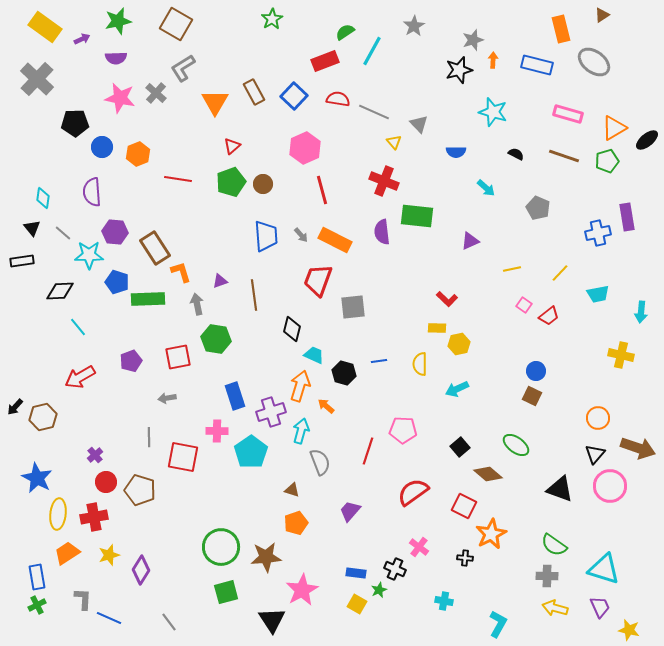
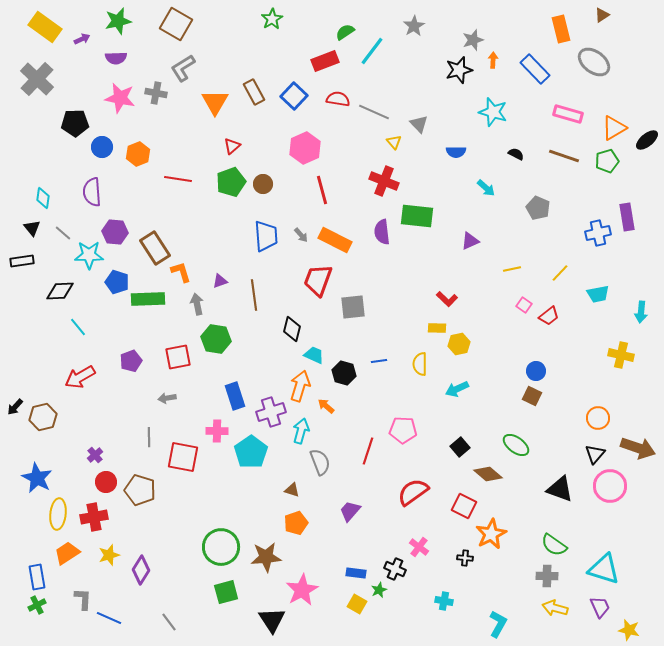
cyan line at (372, 51): rotated 8 degrees clockwise
blue rectangle at (537, 65): moved 2 px left, 4 px down; rotated 32 degrees clockwise
gray cross at (156, 93): rotated 30 degrees counterclockwise
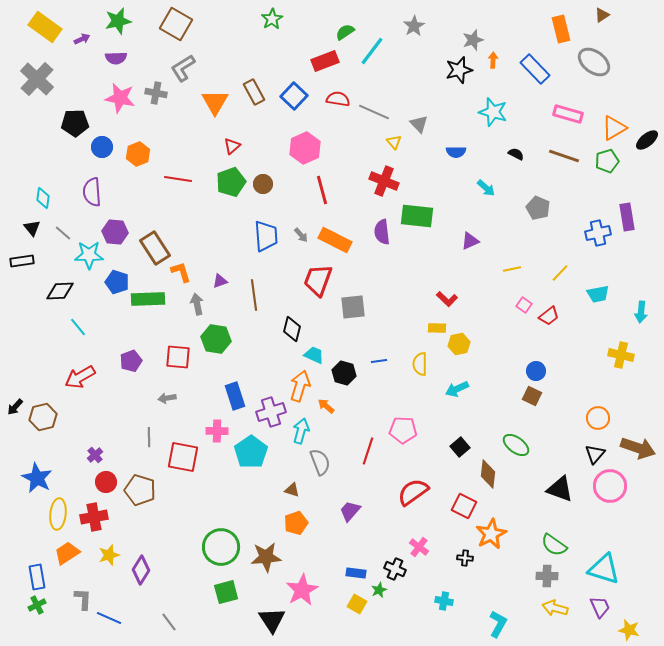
red square at (178, 357): rotated 16 degrees clockwise
brown diamond at (488, 474): rotated 56 degrees clockwise
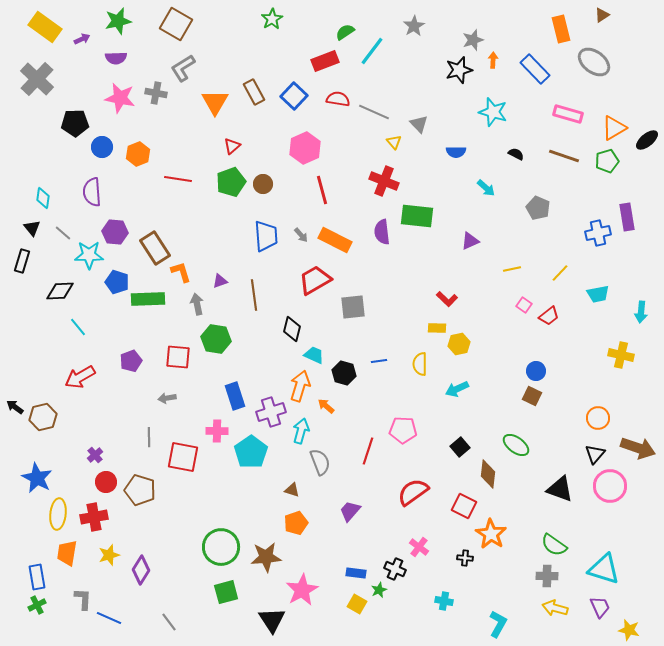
black rectangle at (22, 261): rotated 65 degrees counterclockwise
red trapezoid at (318, 280): moved 3 px left; rotated 40 degrees clockwise
black arrow at (15, 407): rotated 84 degrees clockwise
orange star at (491, 534): rotated 12 degrees counterclockwise
orange trapezoid at (67, 553): rotated 48 degrees counterclockwise
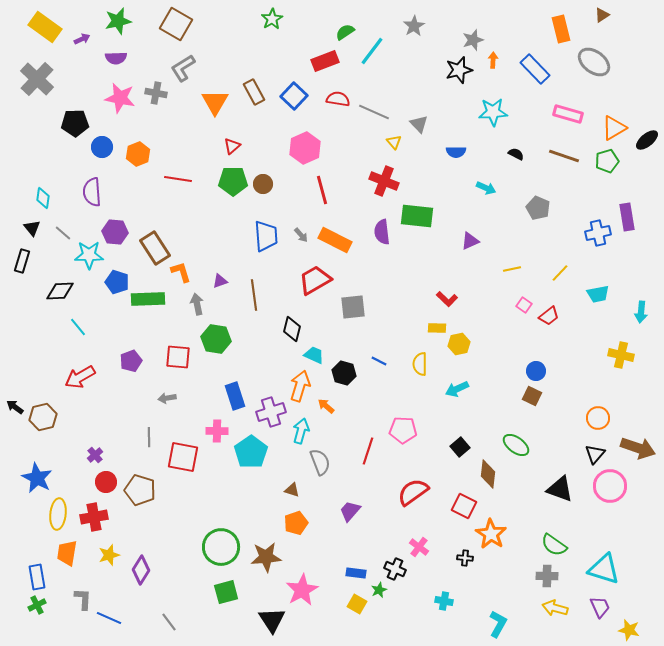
cyan star at (493, 112): rotated 20 degrees counterclockwise
green pentagon at (231, 182): moved 2 px right, 1 px up; rotated 20 degrees clockwise
cyan arrow at (486, 188): rotated 18 degrees counterclockwise
blue line at (379, 361): rotated 35 degrees clockwise
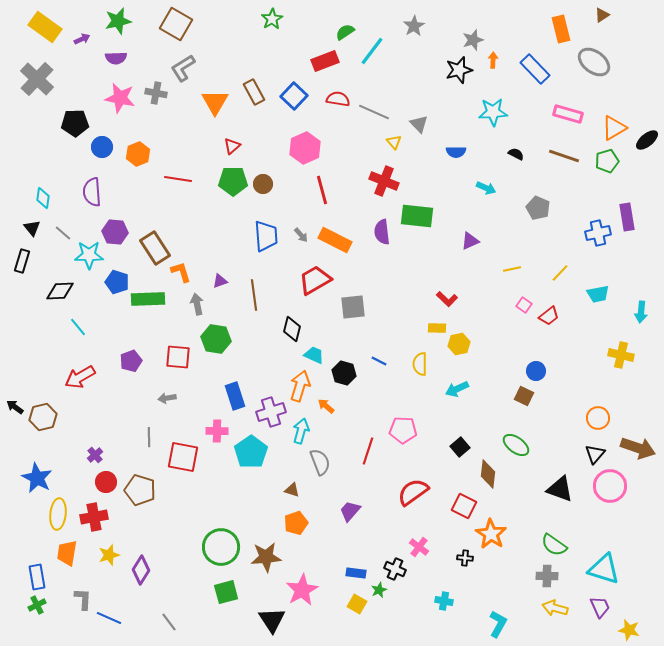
brown square at (532, 396): moved 8 px left
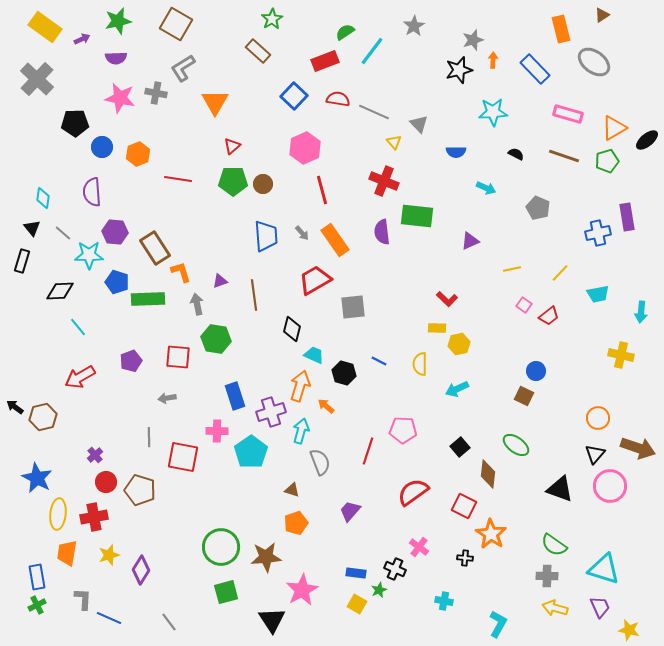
brown rectangle at (254, 92): moved 4 px right, 41 px up; rotated 20 degrees counterclockwise
gray arrow at (301, 235): moved 1 px right, 2 px up
orange rectangle at (335, 240): rotated 28 degrees clockwise
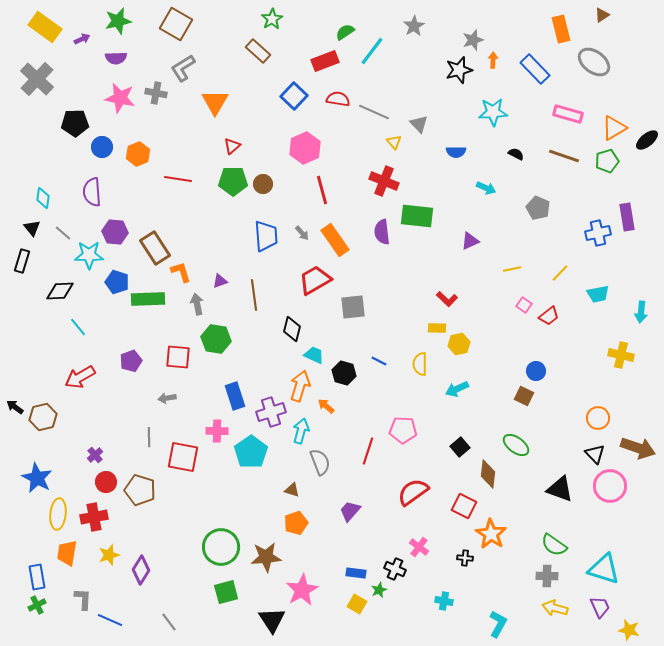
black triangle at (595, 454): rotated 25 degrees counterclockwise
blue line at (109, 618): moved 1 px right, 2 px down
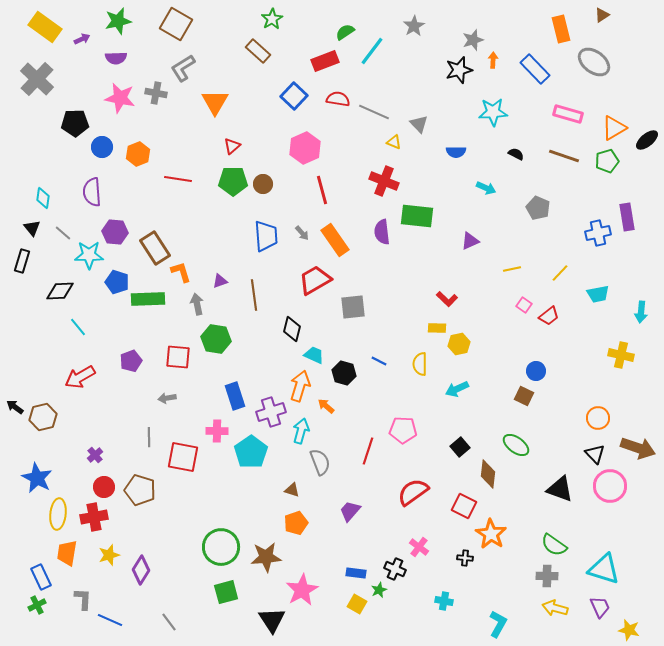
yellow triangle at (394, 142): rotated 28 degrees counterclockwise
red circle at (106, 482): moved 2 px left, 5 px down
blue rectangle at (37, 577): moved 4 px right; rotated 15 degrees counterclockwise
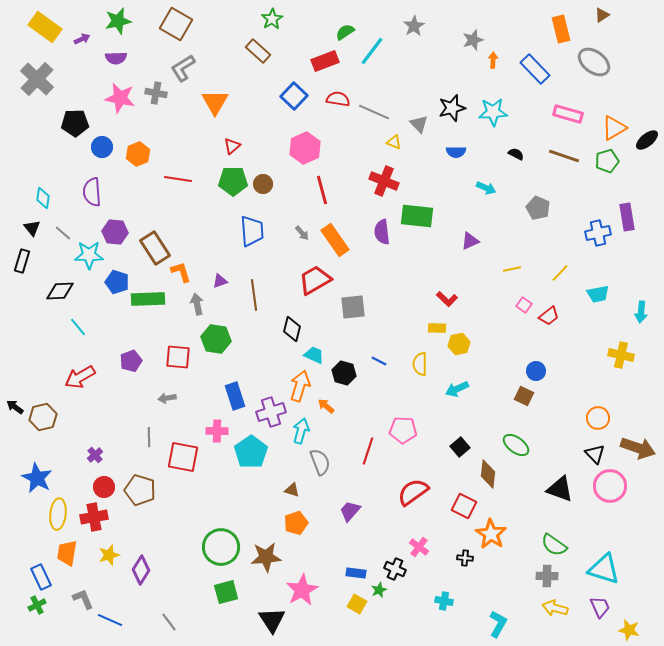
black star at (459, 70): moved 7 px left, 38 px down
blue trapezoid at (266, 236): moved 14 px left, 5 px up
gray L-shape at (83, 599): rotated 25 degrees counterclockwise
